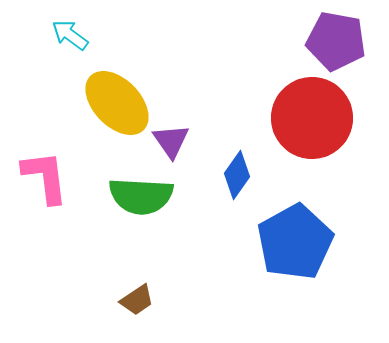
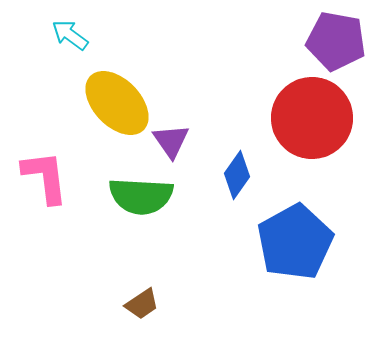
brown trapezoid: moved 5 px right, 4 px down
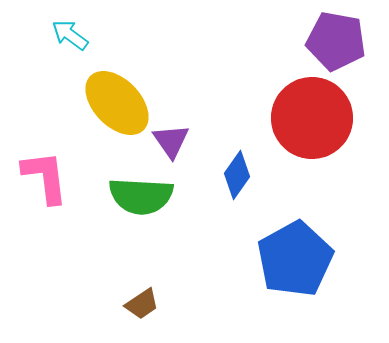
blue pentagon: moved 17 px down
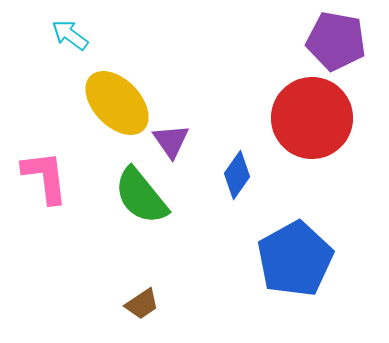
green semicircle: rotated 48 degrees clockwise
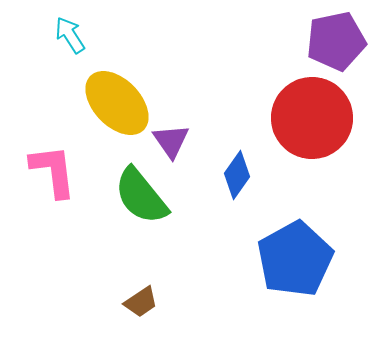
cyan arrow: rotated 21 degrees clockwise
purple pentagon: rotated 22 degrees counterclockwise
pink L-shape: moved 8 px right, 6 px up
brown trapezoid: moved 1 px left, 2 px up
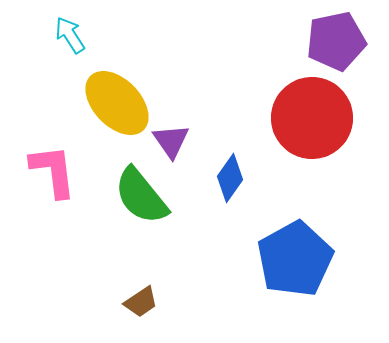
blue diamond: moved 7 px left, 3 px down
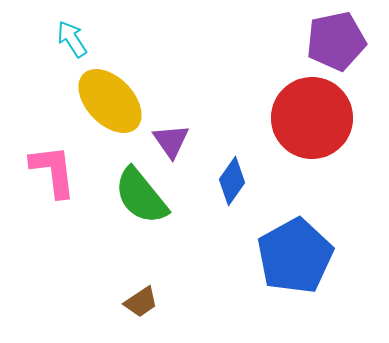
cyan arrow: moved 2 px right, 4 px down
yellow ellipse: moved 7 px left, 2 px up
blue diamond: moved 2 px right, 3 px down
blue pentagon: moved 3 px up
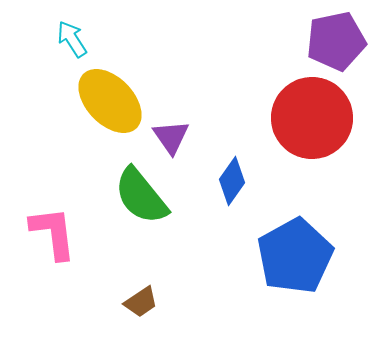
purple triangle: moved 4 px up
pink L-shape: moved 62 px down
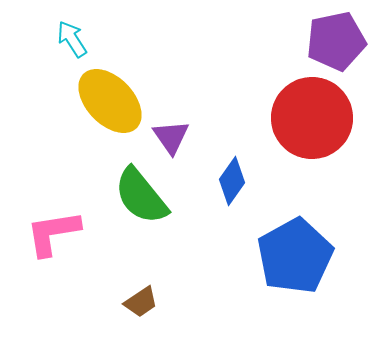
pink L-shape: rotated 92 degrees counterclockwise
